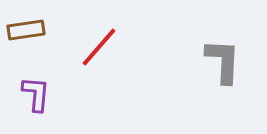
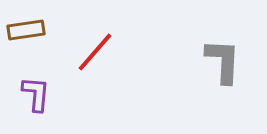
red line: moved 4 px left, 5 px down
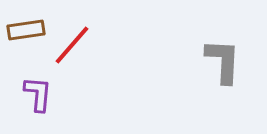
red line: moved 23 px left, 7 px up
purple L-shape: moved 2 px right
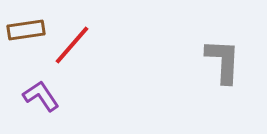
purple L-shape: moved 3 px right, 2 px down; rotated 39 degrees counterclockwise
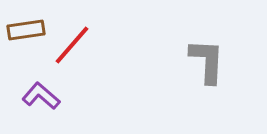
gray L-shape: moved 16 px left
purple L-shape: rotated 15 degrees counterclockwise
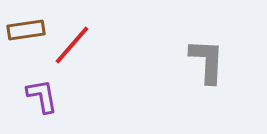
purple L-shape: moved 1 px right; rotated 39 degrees clockwise
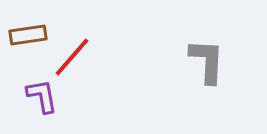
brown rectangle: moved 2 px right, 5 px down
red line: moved 12 px down
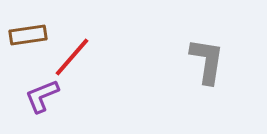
gray L-shape: rotated 6 degrees clockwise
purple L-shape: rotated 102 degrees counterclockwise
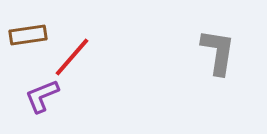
gray L-shape: moved 11 px right, 9 px up
